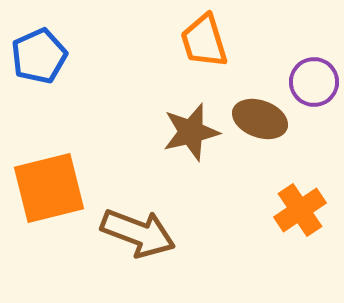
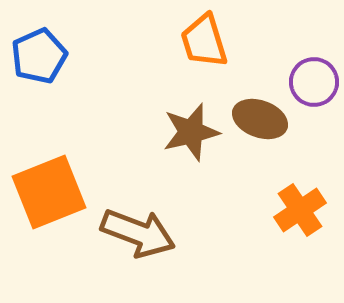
orange square: moved 4 px down; rotated 8 degrees counterclockwise
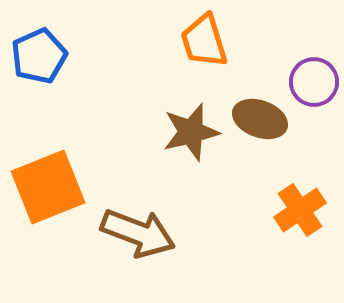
orange square: moved 1 px left, 5 px up
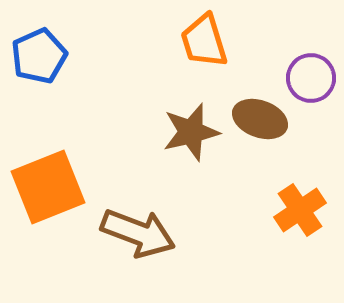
purple circle: moved 3 px left, 4 px up
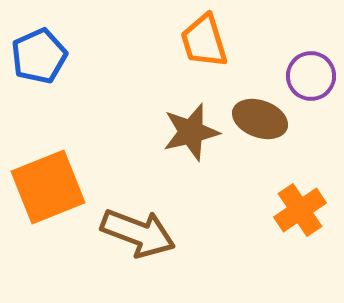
purple circle: moved 2 px up
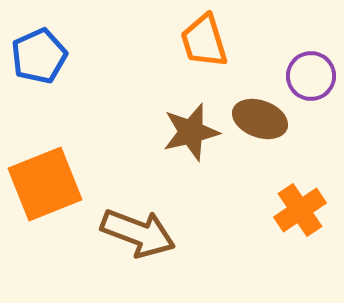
orange square: moved 3 px left, 3 px up
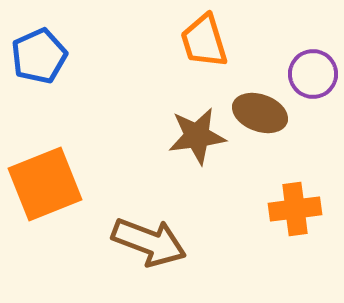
purple circle: moved 2 px right, 2 px up
brown ellipse: moved 6 px up
brown star: moved 6 px right, 4 px down; rotated 6 degrees clockwise
orange cross: moved 5 px left, 1 px up; rotated 27 degrees clockwise
brown arrow: moved 11 px right, 9 px down
